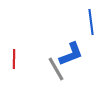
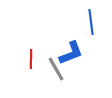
blue L-shape: moved 1 px up
red line: moved 17 px right
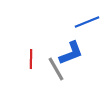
blue line: moved 4 px left; rotated 75 degrees clockwise
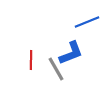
red line: moved 1 px down
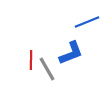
gray line: moved 9 px left
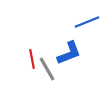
blue L-shape: moved 2 px left
red line: moved 1 px right, 1 px up; rotated 12 degrees counterclockwise
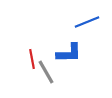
blue L-shape: rotated 20 degrees clockwise
gray line: moved 1 px left, 3 px down
